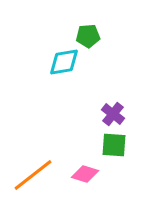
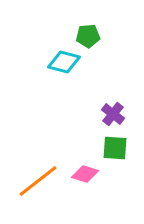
cyan diamond: rotated 24 degrees clockwise
green square: moved 1 px right, 3 px down
orange line: moved 5 px right, 6 px down
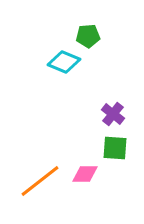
cyan diamond: rotated 8 degrees clockwise
pink diamond: rotated 16 degrees counterclockwise
orange line: moved 2 px right
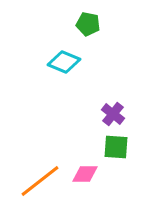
green pentagon: moved 12 px up; rotated 15 degrees clockwise
green square: moved 1 px right, 1 px up
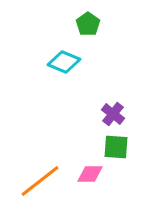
green pentagon: rotated 25 degrees clockwise
pink diamond: moved 5 px right
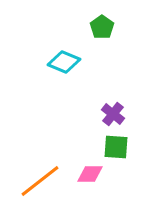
green pentagon: moved 14 px right, 3 px down
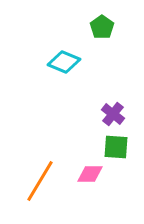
orange line: rotated 21 degrees counterclockwise
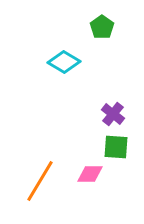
cyan diamond: rotated 8 degrees clockwise
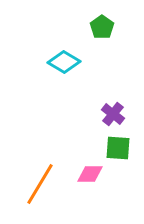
green square: moved 2 px right, 1 px down
orange line: moved 3 px down
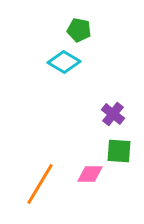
green pentagon: moved 23 px left, 3 px down; rotated 25 degrees counterclockwise
green square: moved 1 px right, 3 px down
